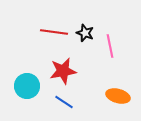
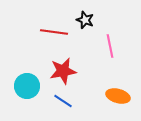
black star: moved 13 px up
blue line: moved 1 px left, 1 px up
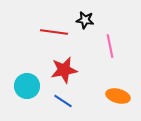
black star: rotated 12 degrees counterclockwise
red star: moved 1 px right, 1 px up
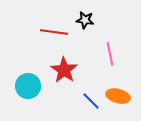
pink line: moved 8 px down
red star: rotated 28 degrees counterclockwise
cyan circle: moved 1 px right
blue line: moved 28 px right; rotated 12 degrees clockwise
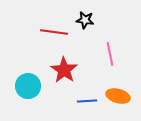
blue line: moved 4 px left; rotated 48 degrees counterclockwise
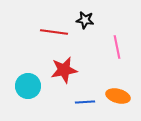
pink line: moved 7 px right, 7 px up
red star: rotated 28 degrees clockwise
blue line: moved 2 px left, 1 px down
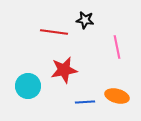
orange ellipse: moved 1 px left
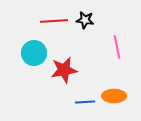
red line: moved 11 px up; rotated 12 degrees counterclockwise
cyan circle: moved 6 px right, 33 px up
orange ellipse: moved 3 px left; rotated 15 degrees counterclockwise
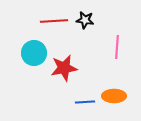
pink line: rotated 15 degrees clockwise
red star: moved 2 px up
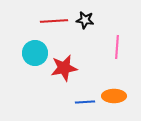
cyan circle: moved 1 px right
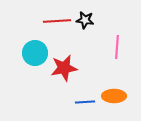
red line: moved 3 px right
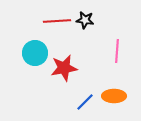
pink line: moved 4 px down
blue line: rotated 42 degrees counterclockwise
